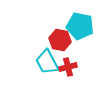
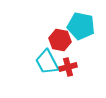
cyan pentagon: moved 1 px right
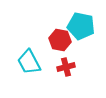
cyan trapezoid: moved 18 px left
red cross: moved 2 px left
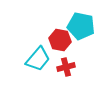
cyan trapezoid: moved 9 px right, 3 px up; rotated 112 degrees counterclockwise
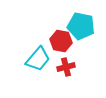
red hexagon: moved 1 px right, 1 px down
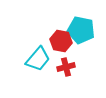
cyan pentagon: moved 4 px down
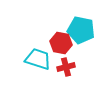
red hexagon: moved 2 px down
cyan trapezoid: rotated 112 degrees counterclockwise
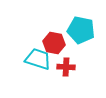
red hexagon: moved 7 px left
red cross: rotated 18 degrees clockwise
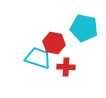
cyan pentagon: moved 3 px right, 2 px up
cyan trapezoid: moved 1 px up
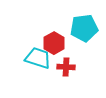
cyan pentagon: rotated 20 degrees counterclockwise
red hexagon: rotated 20 degrees clockwise
